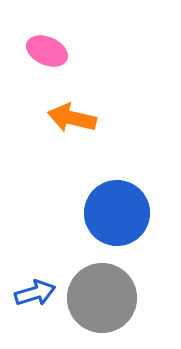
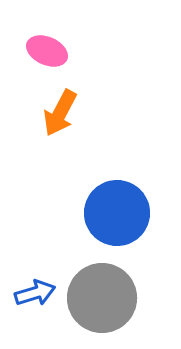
orange arrow: moved 12 px left, 5 px up; rotated 75 degrees counterclockwise
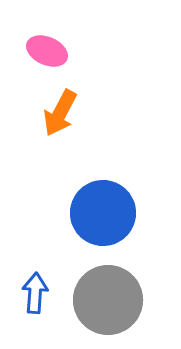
blue circle: moved 14 px left
blue arrow: rotated 69 degrees counterclockwise
gray circle: moved 6 px right, 2 px down
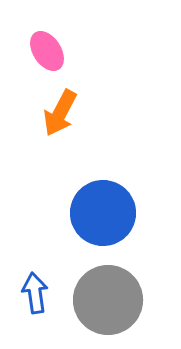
pink ellipse: rotated 33 degrees clockwise
blue arrow: rotated 12 degrees counterclockwise
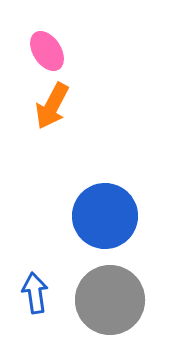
orange arrow: moved 8 px left, 7 px up
blue circle: moved 2 px right, 3 px down
gray circle: moved 2 px right
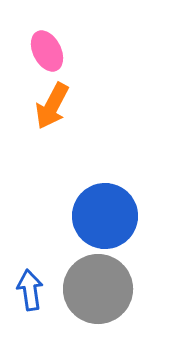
pink ellipse: rotated 6 degrees clockwise
blue arrow: moved 5 px left, 3 px up
gray circle: moved 12 px left, 11 px up
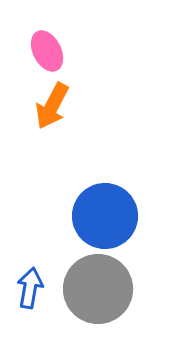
blue arrow: moved 2 px up; rotated 18 degrees clockwise
